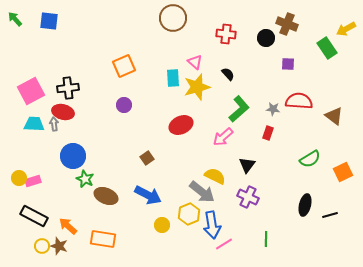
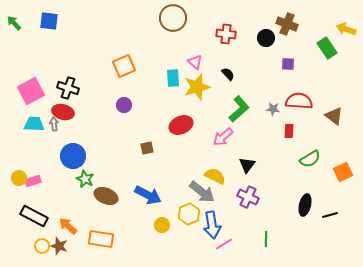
green arrow at (15, 19): moved 1 px left, 4 px down
yellow arrow at (346, 29): rotated 48 degrees clockwise
black cross at (68, 88): rotated 25 degrees clockwise
red rectangle at (268, 133): moved 21 px right, 2 px up; rotated 16 degrees counterclockwise
brown square at (147, 158): moved 10 px up; rotated 24 degrees clockwise
orange rectangle at (103, 239): moved 2 px left
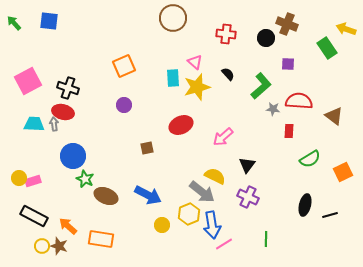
pink square at (31, 91): moved 3 px left, 10 px up
green L-shape at (239, 109): moved 22 px right, 23 px up
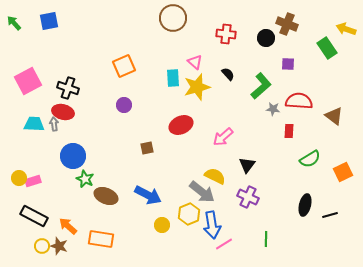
blue square at (49, 21): rotated 18 degrees counterclockwise
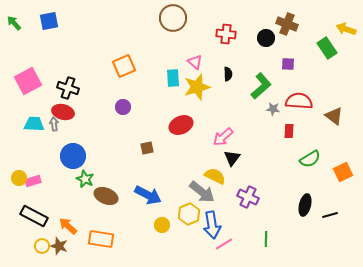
black semicircle at (228, 74): rotated 40 degrees clockwise
purple circle at (124, 105): moved 1 px left, 2 px down
black triangle at (247, 165): moved 15 px left, 7 px up
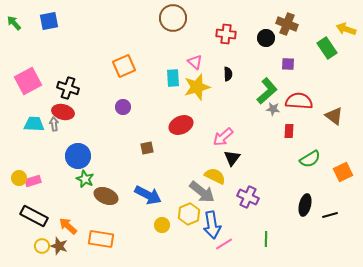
green L-shape at (261, 86): moved 6 px right, 5 px down
blue circle at (73, 156): moved 5 px right
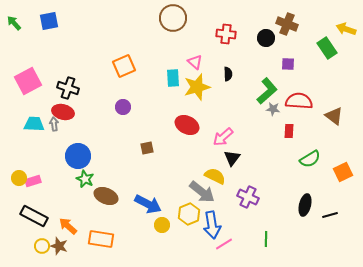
red ellipse at (181, 125): moved 6 px right; rotated 50 degrees clockwise
blue arrow at (148, 195): moved 9 px down
